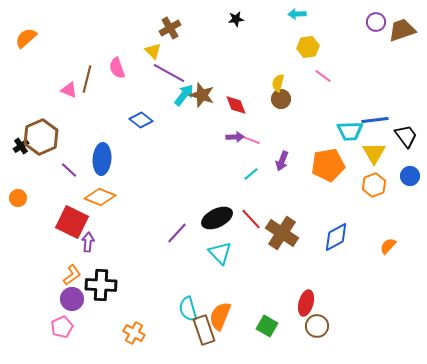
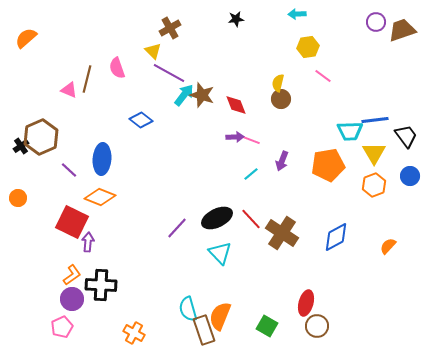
purple line at (177, 233): moved 5 px up
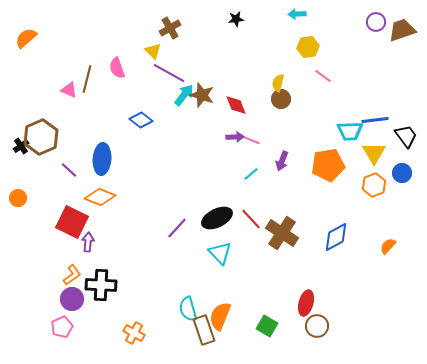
blue circle at (410, 176): moved 8 px left, 3 px up
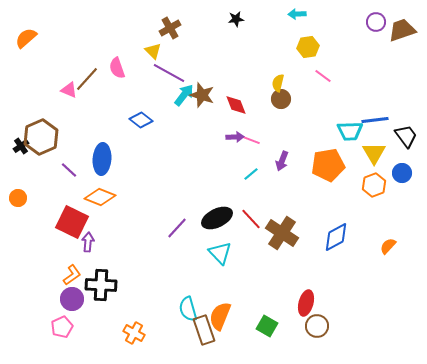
brown line at (87, 79): rotated 28 degrees clockwise
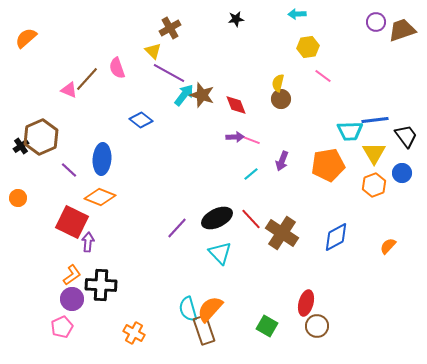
orange semicircle at (220, 316): moved 10 px left, 7 px up; rotated 20 degrees clockwise
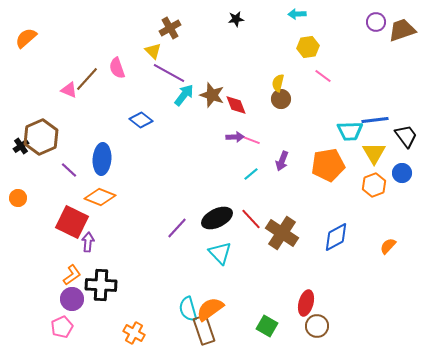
brown star at (202, 95): moved 10 px right
orange semicircle at (210, 309): rotated 12 degrees clockwise
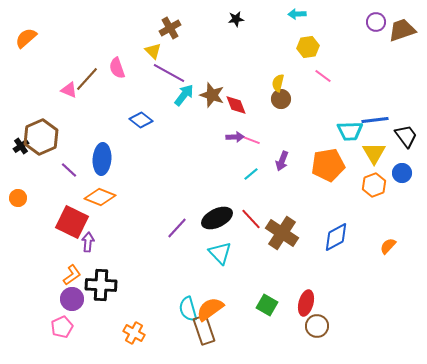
green square at (267, 326): moved 21 px up
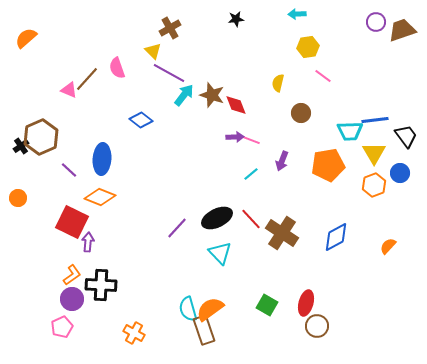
brown circle at (281, 99): moved 20 px right, 14 px down
blue circle at (402, 173): moved 2 px left
